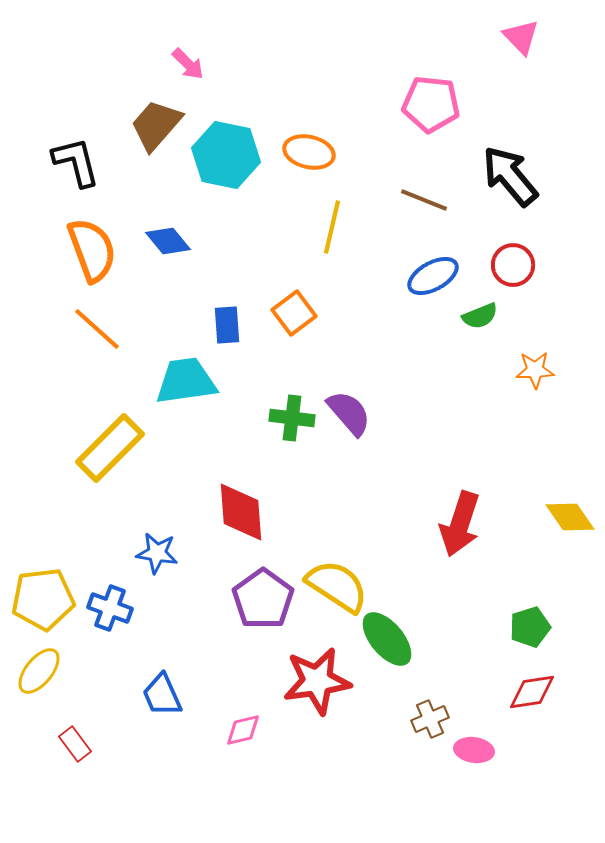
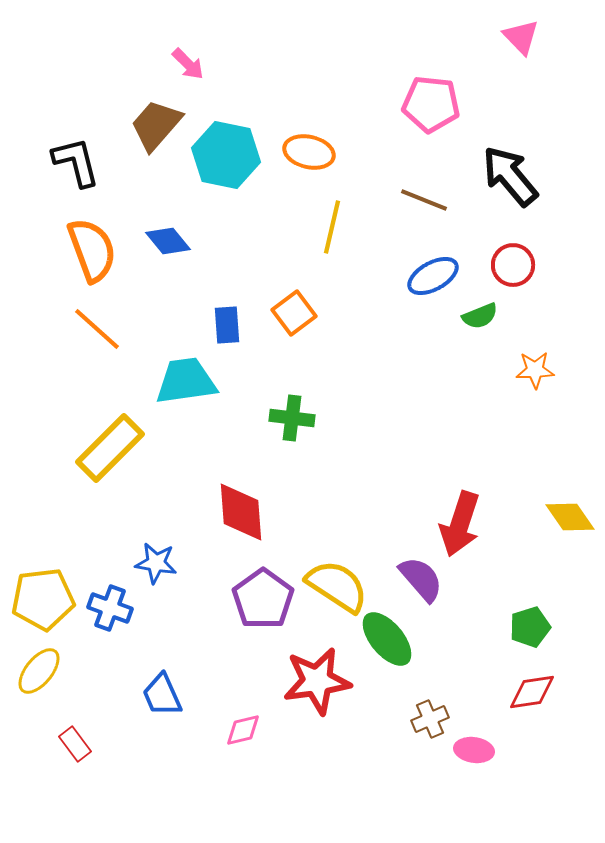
purple semicircle at (349, 413): moved 72 px right, 166 px down
blue star at (157, 553): moved 1 px left, 10 px down
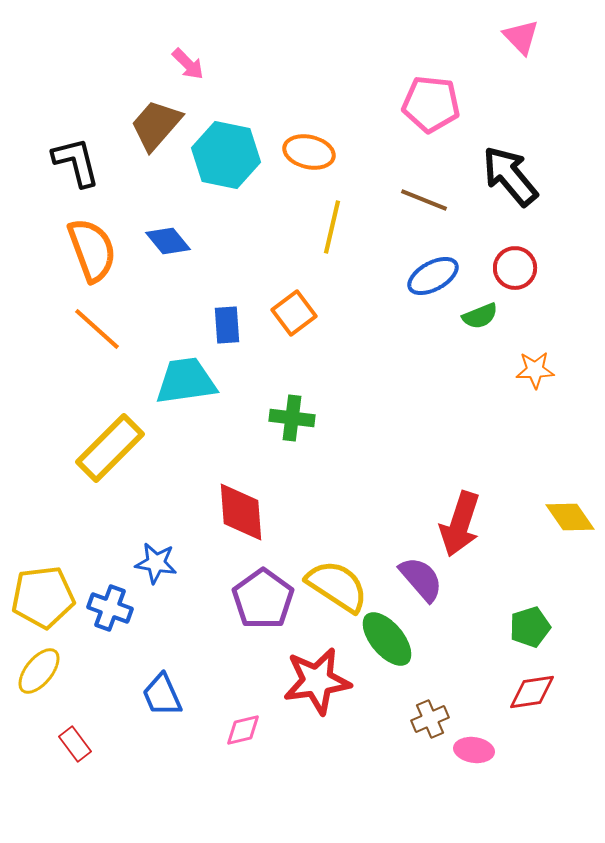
red circle at (513, 265): moved 2 px right, 3 px down
yellow pentagon at (43, 599): moved 2 px up
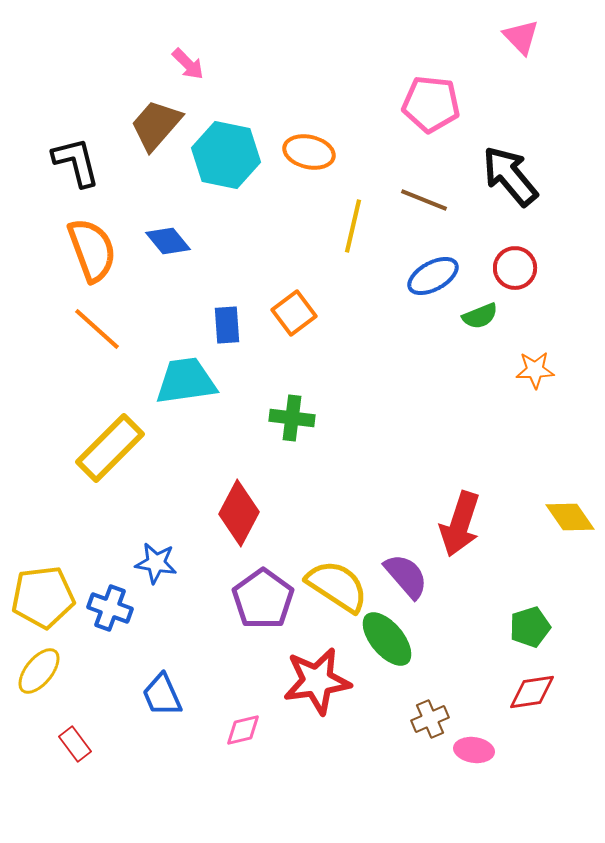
yellow line at (332, 227): moved 21 px right, 1 px up
red diamond at (241, 512): moved 2 px left, 1 px down; rotated 32 degrees clockwise
purple semicircle at (421, 579): moved 15 px left, 3 px up
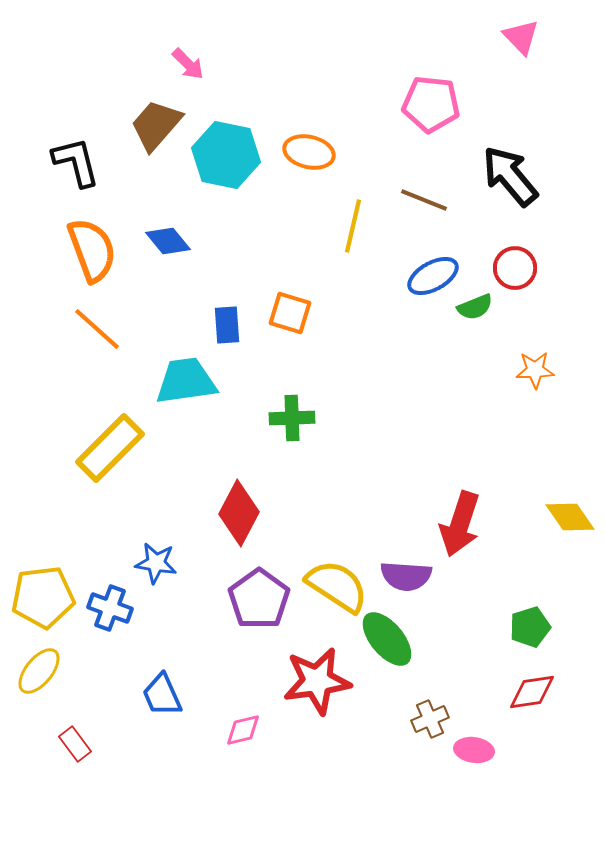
orange square at (294, 313): moved 4 px left; rotated 36 degrees counterclockwise
green semicircle at (480, 316): moved 5 px left, 9 px up
green cross at (292, 418): rotated 9 degrees counterclockwise
purple semicircle at (406, 576): rotated 135 degrees clockwise
purple pentagon at (263, 599): moved 4 px left
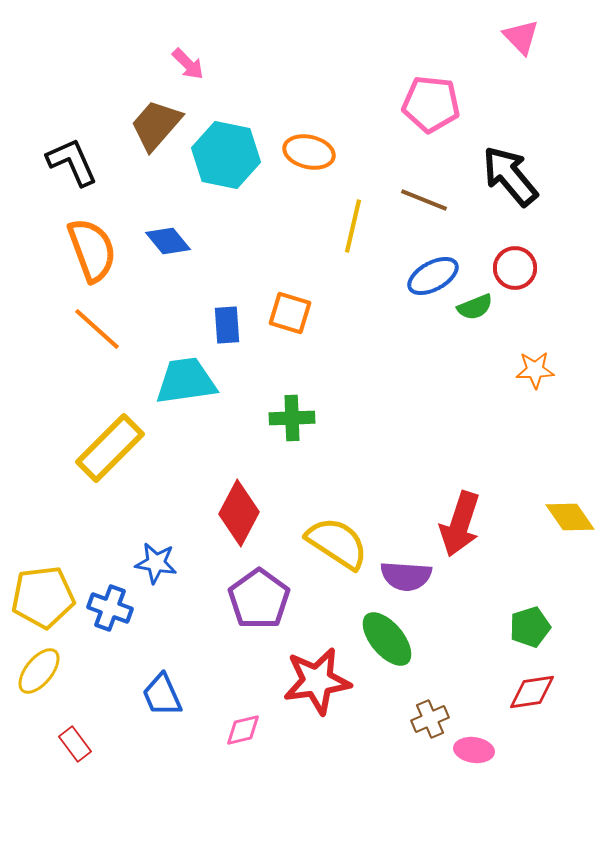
black L-shape at (76, 162): moved 4 px left; rotated 10 degrees counterclockwise
yellow semicircle at (337, 586): moved 43 px up
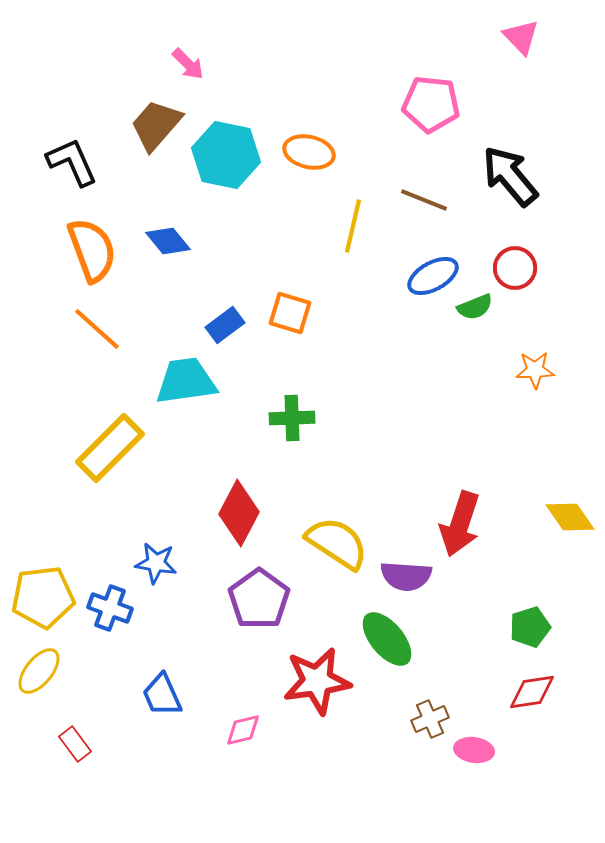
blue rectangle at (227, 325): moved 2 px left; rotated 57 degrees clockwise
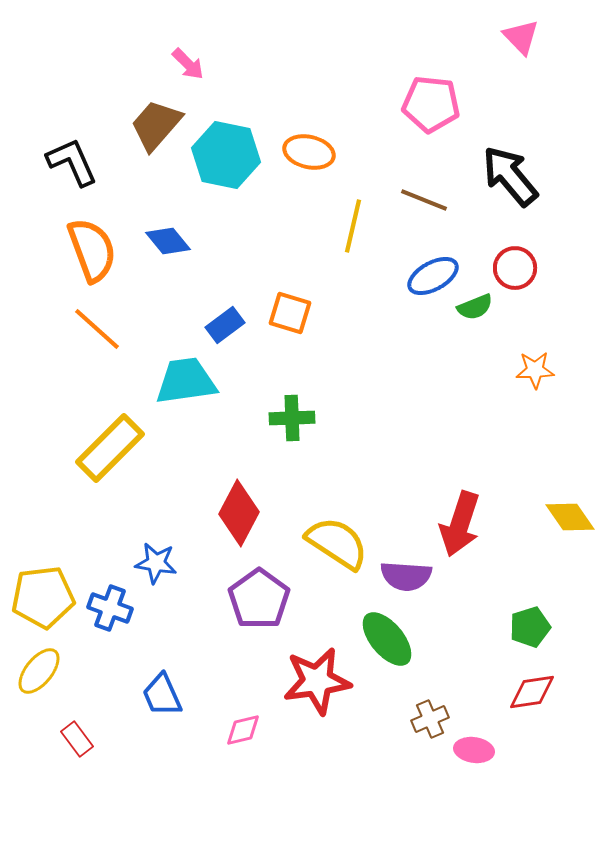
red rectangle at (75, 744): moved 2 px right, 5 px up
